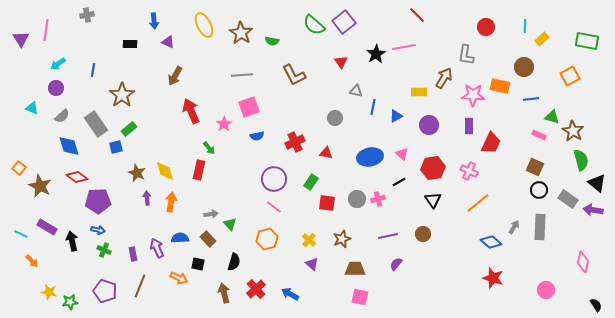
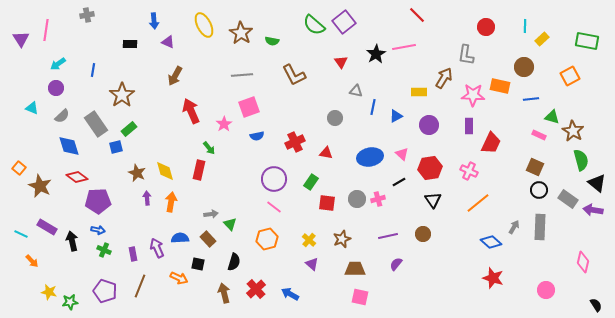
red hexagon at (433, 168): moved 3 px left
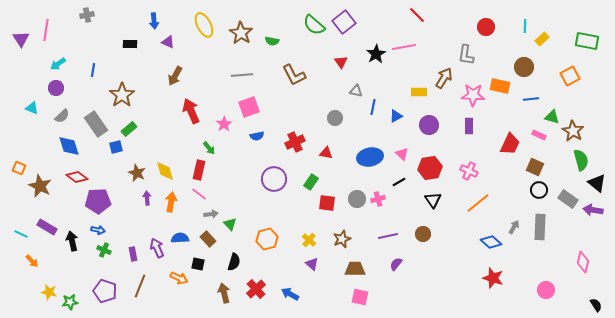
red trapezoid at (491, 143): moved 19 px right, 1 px down
orange square at (19, 168): rotated 16 degrees counterclockwise
pink line at (274, 207): moved 75 px left, 13 px up
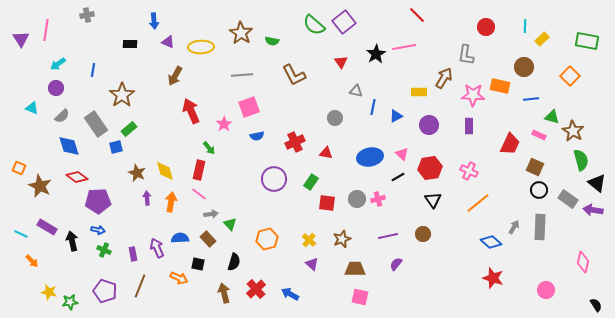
yellow ellipse at (204, 25): moved 3 px left, 22 px down; rotated 65 degrees counterclockwise
orange square at (570, 76): rotated 18 degrees counterclockwise
black line at (399, 182): moved 1 px left, 5 px up
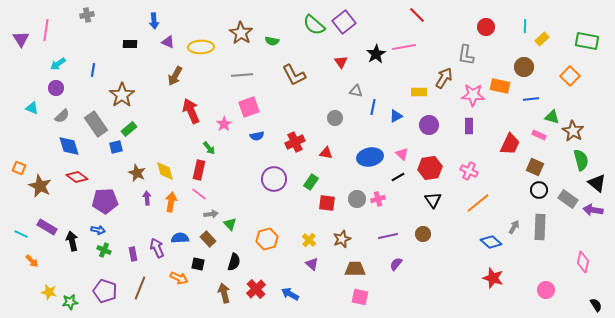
purple pentagon at (98, 201): moved 7 px right
brown line at (140, 286): moved 2 px down
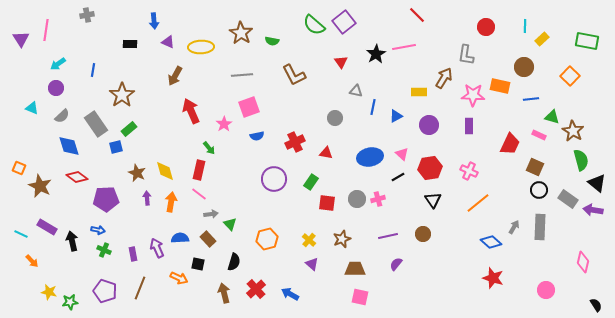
purple pentagon at (105, 201): moved 1 px right, 2 px up
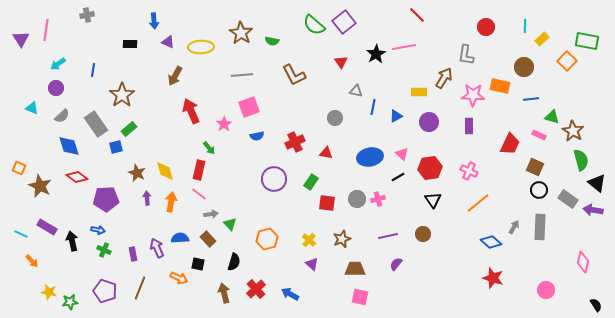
orange square at (570, 76): moved 3 px left, 15 px up
purple circle at (429, 125): moved 3 px up
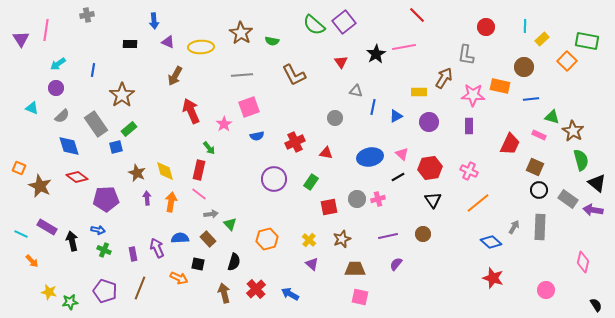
red square at (327, 203): moved 2 px right, 4 px down; rotated 18 degrees counterclockwise
